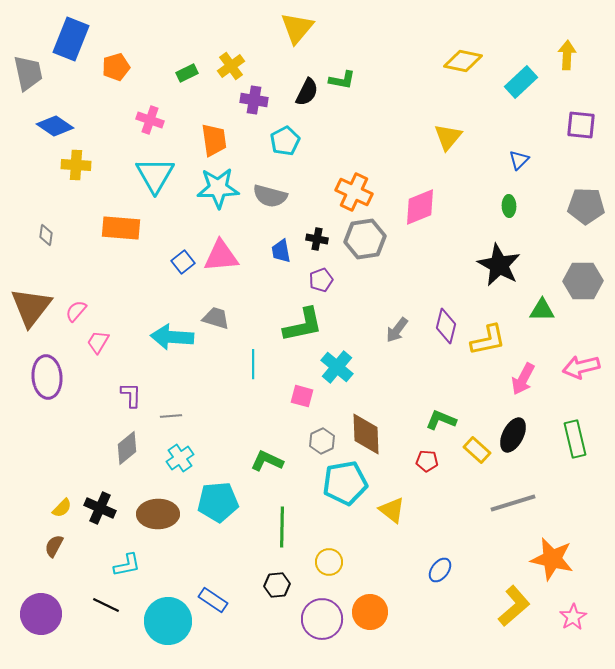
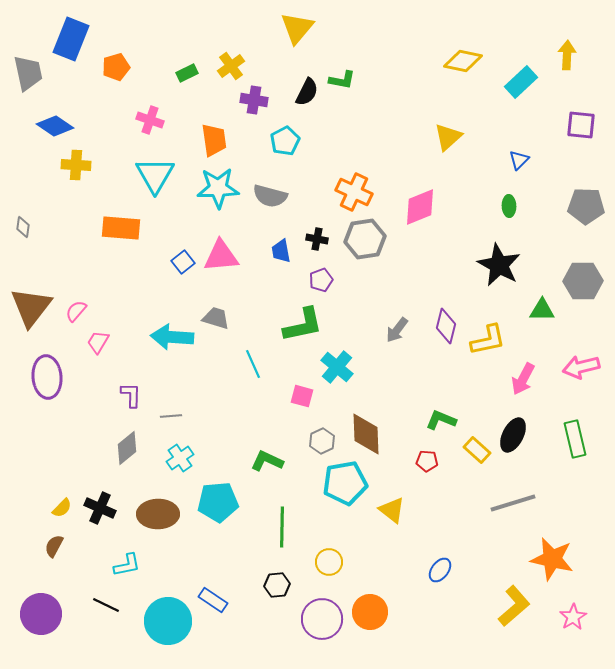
yellow triangle at (448, 137): rotated 8 degrees clockwise
gray diamond at (46, 235): moved 23 px left, 8 px up
cyan line at (253, 364): rotated 24 degrees counterclockwise
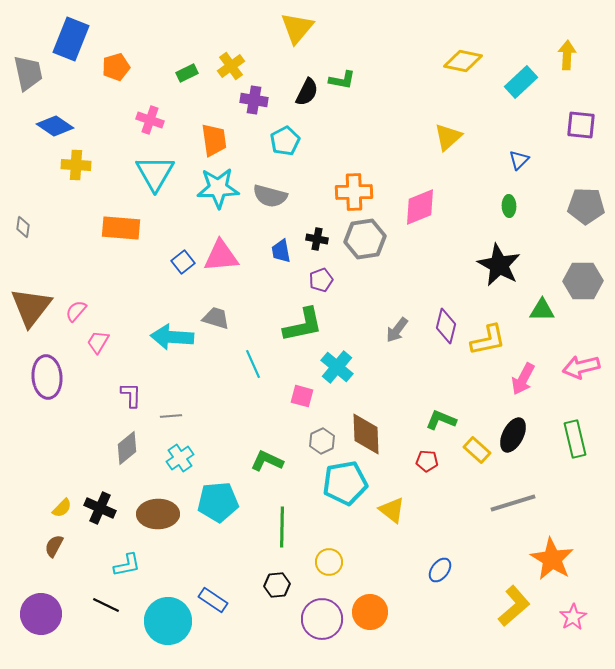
cyan triangle at (155, 175): moved 2 px up
orange cross at (354, 192): rotated 27 degrees counterclockwise
orange star at (552, 559): rotated 18 degrees clockwise
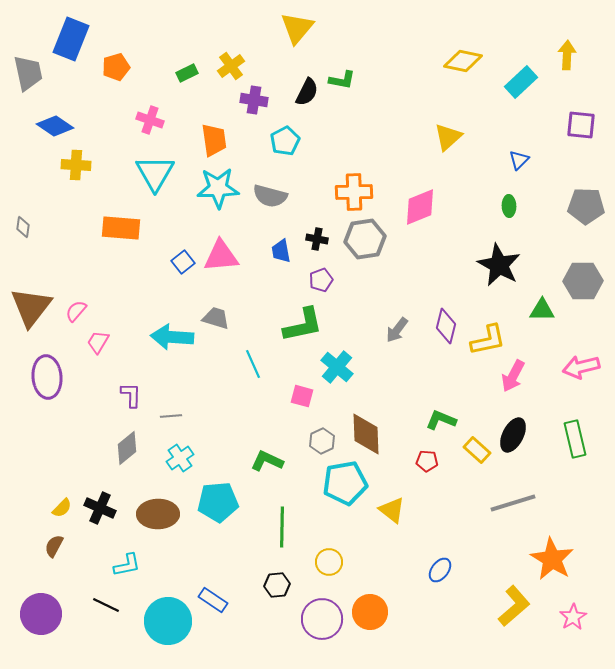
pink arrow at (523, 379): moved 10 px left, 3 px up
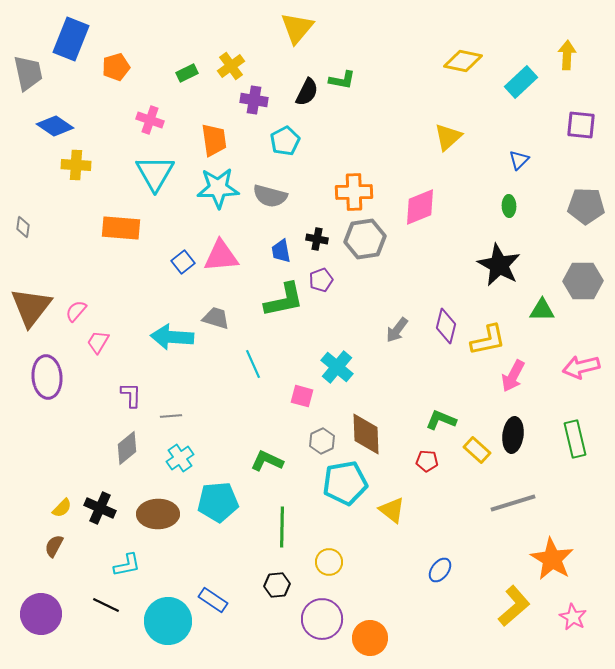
green L-shape at (303, 325): moved 19 px left, 25 px up
black ellipse at (513, 435): rotated 20 degrees counterclockwise
orange circle at (370, 612): moved 26 px down
pink star at (573, 617): rotated 12 degrees counterclockwise
